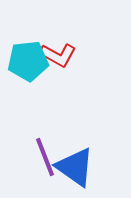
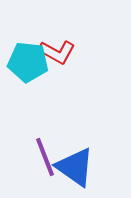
red L-shape: moved 1 px left, 3 px up
cyan pentagon: moved 1 px down; rotated 12 degrees clockwise
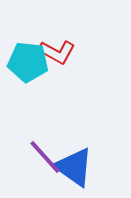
purple line: rotated 21 degrees counterclockwise
blue triangle: moved 1 px left
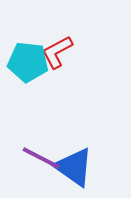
red L-shape: rotated 123 degrees clockwise
purple line: moved 4 px left, 1 px down; rotated 21 degrees counterclockwise
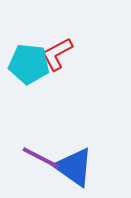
red L-shape: moved 2 px down
cyan pentagon: moved 1 px right, 2 px down
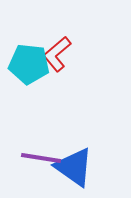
red L-shape: rotated 12 degrees counterclockwise
purple line: rotated 18 degrees counterclockwise
